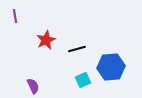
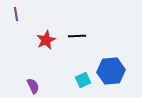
purple line: moved 1 px right, 2 px up
black line: moved 13 px up; rotated 12 degrees clockwise
blue hexagon: moved 4 px down
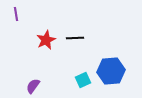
black line: moved 2 px left, 2 px down
purple semicircle: rotated 119 degrees counterclockwise
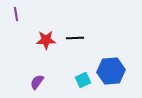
red star: rotated 24 degrees clockwise
purple semicircle: moved 4 px right, 4 px up
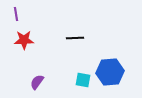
red star: moved 22 px left
blue hexagon: moved 1 px left, 1 px down
cyan square: rotated 35 degrees clockwise
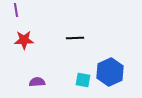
purple line: moved 4 px up
blue hexagon: rotated 20 degrees counterclockwise
purple semicircle: rotated 49 degrees clockwise
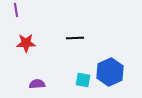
red star: moved 2 px right, 3 px down
purple semicircle: moved 2 px down
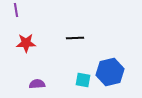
blue hexagon: rotated 12 degrees clockwise
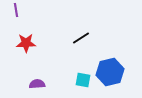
black line: moved 6 px right; rotated 30 degrees counterclockwise
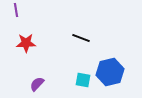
black line: rotated 54 degrees clockwise
purple semicircle: rotated 42 degrees counterclockwise
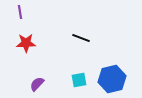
purple line: moved 4 px right, 2 px down
blue hexagon: moved 2 px right, 7 px down
cyan square: moved 4 px left; rotated 21 degrees counterclockwise
